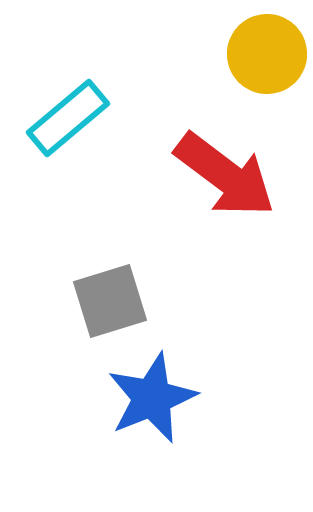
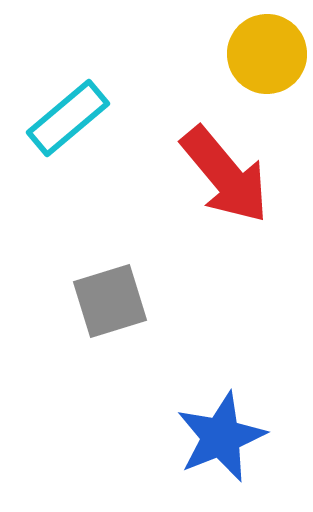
red arrow: rotated 13 degrees clockwise
blue star: moved 69 px right, 39 px down
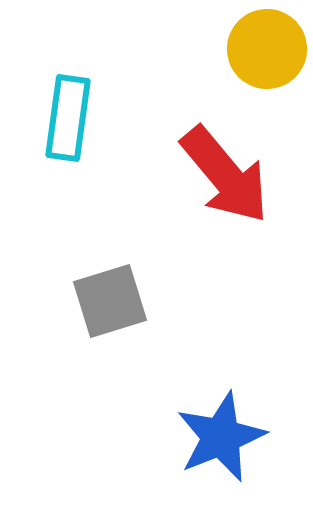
yellow circle: moved 5 px up
cyan rectangle: rotated 42 degrees counterclockwise
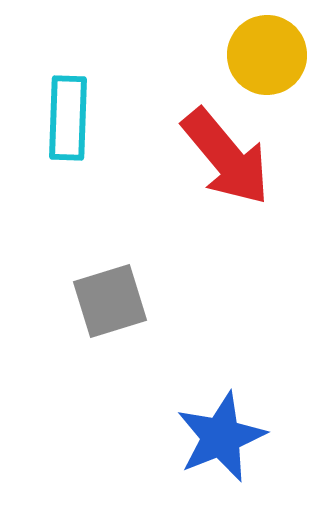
yellow circle: moved 6 px down
cyan rectangle: rotated 6 degrees counterclockwise
red arrow: moved 1 px right, 18 px up
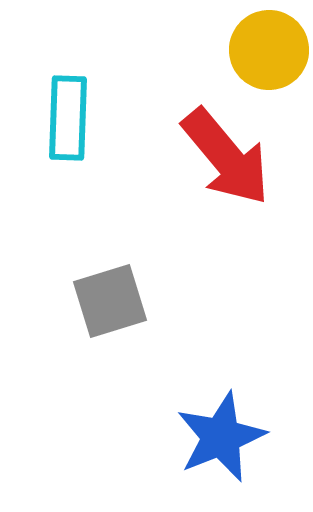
yellow circle: moved 2 px right, 5 px up
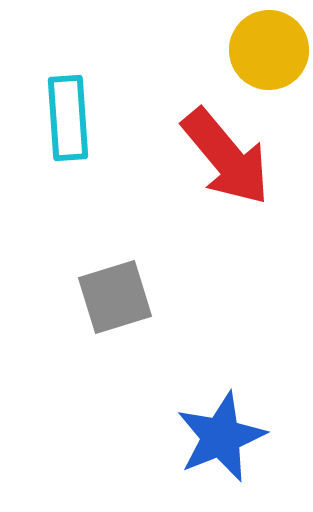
cyan rectangle: rotated 6 degrees counterclockwise
gray square: moved 5 px right, 4 px up
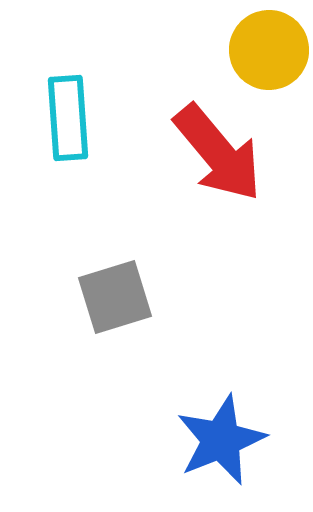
red arrow: moved 8 px left, 4 px up
blue star: moved 3 px down
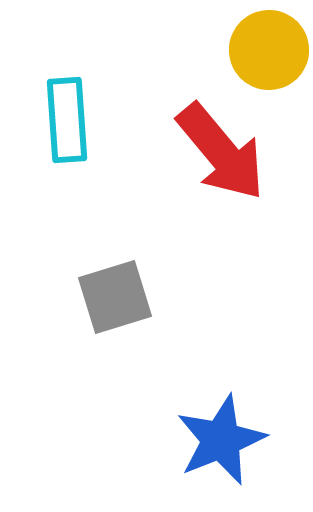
cyan rectangle: moved 1 px left, 2 px down
red arrow: moved 3 px right, 1 px up
